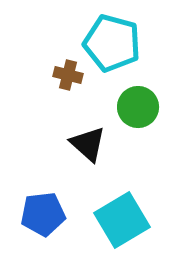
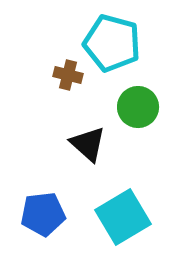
cyan square: moved 1 px right, 3 px up
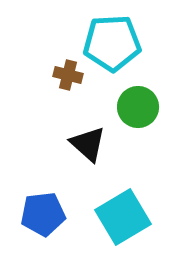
cyan pentagon: rotated 18 degrees counterclockwise
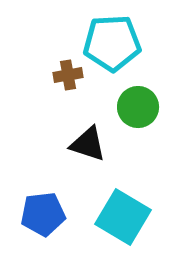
brown cross: rotated 24 degrees counterclockwise
black triangle: rotated 24 degrees counterclockwise
cyan square: rotated 28 degrees counterclockwise
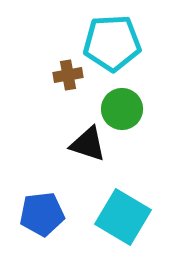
green circle: moved 16 px left, 2 px down
blue pentagon: moved 1 px left
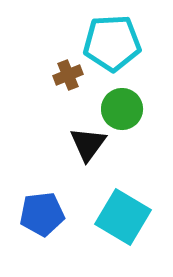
brown cross: rotated 12 degrees counterclockwise
black triangle: rotated 48 degrees clockwise
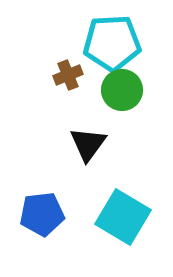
green circle: moved 19 px up
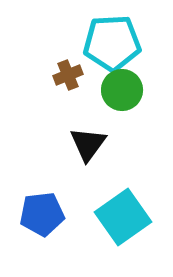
cyan square: rotated 24 degrees clockwise
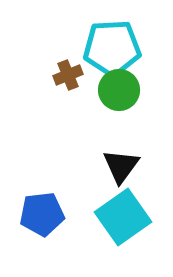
cyan pentagon: moved 5 px down
green circle: moved 3 px left
black triangle: moved 33 px right, 22 px down
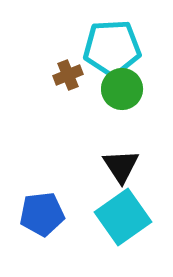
green circle: moved 3 px right, 1 px up
black triangle: rotated 9 degrees counterclockwise
